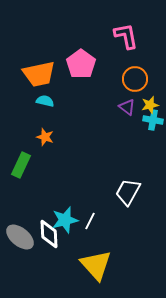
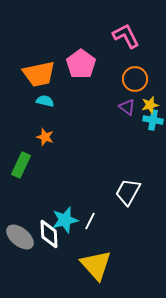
pink L-shape: rotated 16 degrees counterclockwise
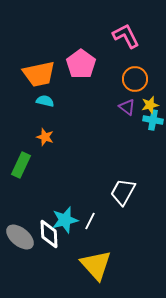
white trapezoid: moved 5 px left
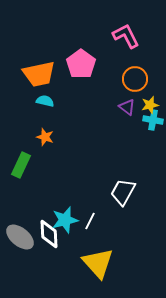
yellow triangle: moved 2 px right, 2 px up
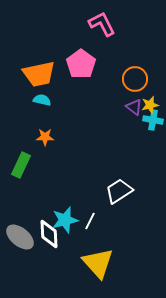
pink L-shape: moved 24 px left, 12 px up
cyan semicircle: moved 3 px left, 1 px up
purple triangle: moved 7 px right
orange star: rotated 18 degrees counterclockwise
white trapezoid: moved 4 px left, 1 px up; rotated 28 degrees clockwise
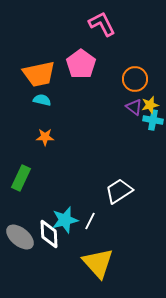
green rectangle: moved 13 px down
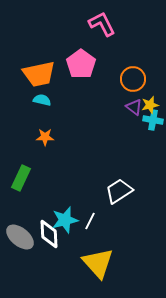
orange circle: moved 2 px left
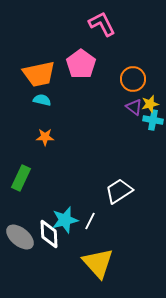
yellow star: moved 1 px up
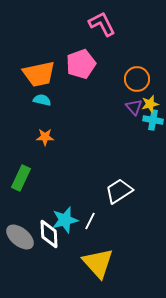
pink pentagon: rotated 16 degrees clockwise
orange circle: moved 4 px right
purple triangle: rotated 12 degrees clockwise
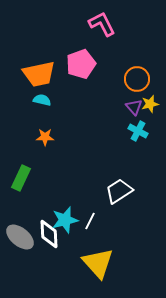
cyan cross: moved 15 px left, 11 px down; rotated 18 degrees clockwise
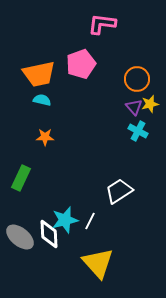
pink L-shape: rotated 56 degrees counterclockwise
